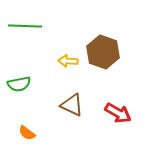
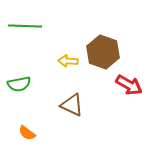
red arrow: moved 11 px right, 28 px up
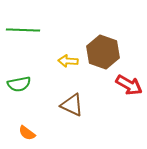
green line: moved 2 px left, 4 px down
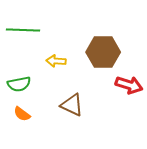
brown hexagon: rotated 20 degrees counterclockwise
yellow arrow: moved 12 px left
red arrow: rotated 12 degrees counterclockwise
orange semicircle: moved 5 px left, 19 px up
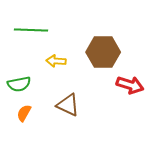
green line: moved 8 px right
red arrow: moved 1 px right
brown triangle: moved 4 px left
orange semicircle: moved 2 px right, 1 px up; rotated 84 degrees clockwise
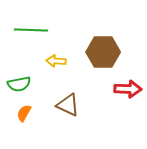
red arrow: moved 2 px left, 4 px down; rotated 16 degrees counterclockwise
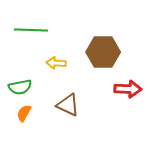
yellow arrow: moved 2 px down
green semicircle: moved 1 px right, 3 px down
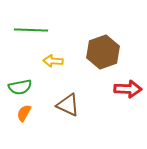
brown hexagon: rotated 20 degrees counterclockwise
yellow arrow: moved 3 px left, 2 px up
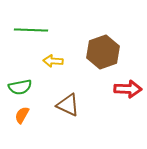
orange semicircle: moved 2 px left, 2 px down
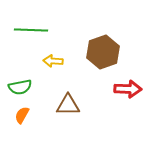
brown triangle: rotated 25 degrees counterclockwise
